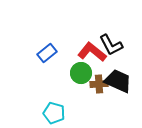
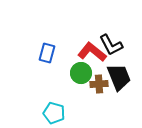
blue rectangle: rotated 36 degrees counterclockwise
black trapezoid: moved 1 px right, 4 px up; rotated 44 degrees clockwise
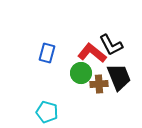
red L-shape: moved 1 px down
cyan pentagon: moved 7 px left, 1 px up
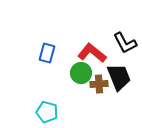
black L-shape: moved 14 px right, 2 px up
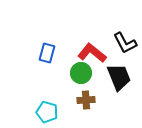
brown cross: moved 13 px left, 16 px down
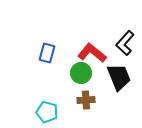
black L-shape: rotated 70 degrees clockwise
